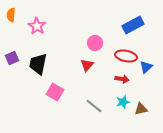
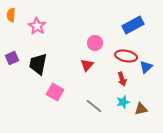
red arrow: rotated 64 degrees clockwise
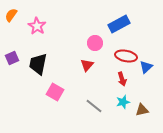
orange semicircle: rotated 32 degrees clockwise
blue rectangle: moved 14 px left, 1 px up
brown triangle: moved 1 px right, 1 px down
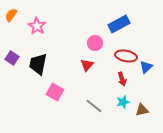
purple square: rotated 32 degrees counterclockwise
